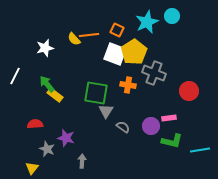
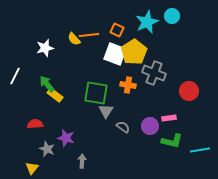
purple circle: moved 1 px left
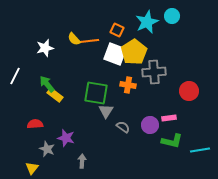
orange line: moved 6 px down
gray cross: moved 1 px up; rotated 25 degrees counterclockwise
purple circle: moved 1 px up
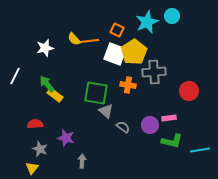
gray triangle: rotated 21 degrees counterclockwise
gray star: moved 7 px left
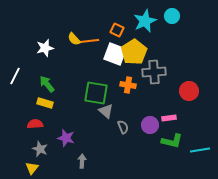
cyan star: moved 2 px left, 1 px up
yellow rectangle: moved 10 px left, 8 px down; rotated 21 degrees counterclockwise
gray semicircle: rotated 32 degrees clockwise
